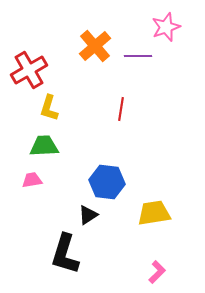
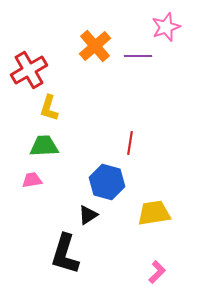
red line: moved 9 px right, 34 px down
blue hexagon: rotated 8 degrees clockwise
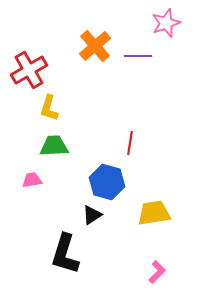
pink star: moved 4 px up
green trapezoid: moved 10 px right
black triangle: moved 4 px right
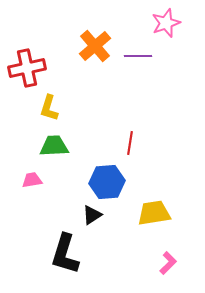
red cross: moved 2 px left, 2 px up; rotated 18 degrees clockwise
blue hexagon: rotated 20 degrees counterclockwise
pink L-shape: moved 11 px right, 9 px up
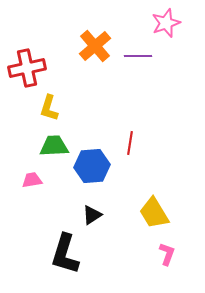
blue hexagon: moved 15 px left, 16 px up
yellow trapezoid: rotated 112 degrees counterclockwise
pink L-shape: moved 1 px left, 9 px up; rotated 25 degrees counterclockwise
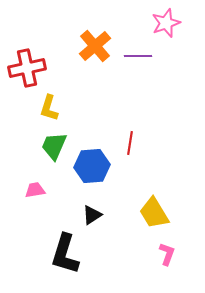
green trapezoid: rotated 64 degrees counterclockwise
pink trapezoid: moved 3 px right, 10 px down
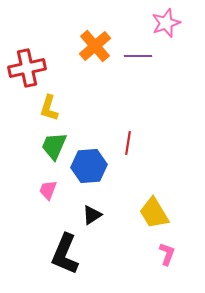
red line: moved 2 px left
blue hexagon: moved 3 px left
pink trapezoid: moved 13 px right; rotated 60 degrees counterclockwise
black L-shape: rotated 6 degrees clockwise
